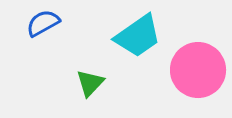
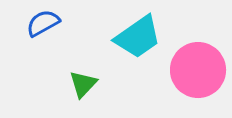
cyan trapezoid: moved 1 px down
green triangle: moved 7 px left, 1 px down
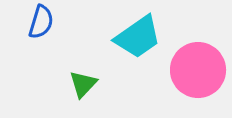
blue semicircle: moved 2 px left, 1 px up; rotated 136 degrees clockwise
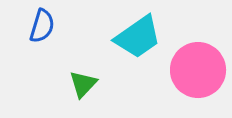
blue semicircle: moved 1 px right, 4 px down
